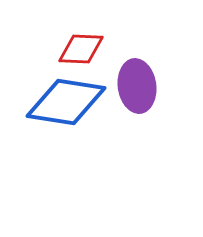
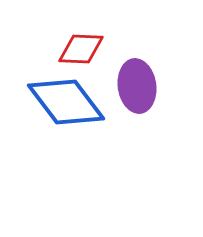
blue diamond: rotated 44 degrees clockwise
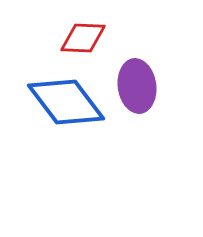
red diamond: moved 2 px right, 11 px up
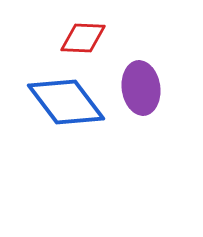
purple ellipse: moved 4 px right, 2 px down
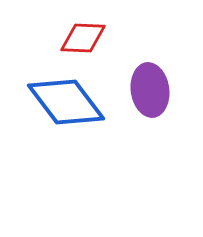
purple ellipse: moved 9 px right, 2 px down
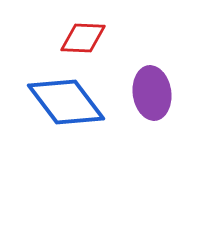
purple ellipse: moved 2 px right, 3 px down
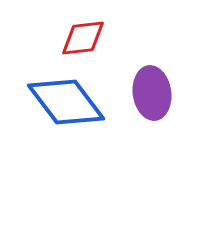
red diamond: rotated 9 degrees counterclockwise
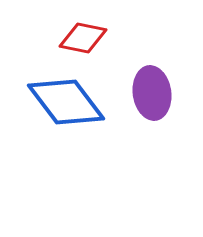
red diamond: rotated 18 degrees clockwise
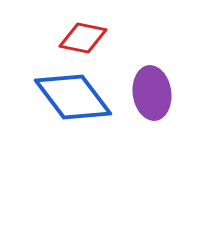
blue diamond: moved 7 px right, 5 px up
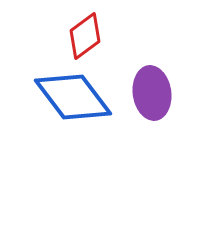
red diamond: moved 2 px right, 2 px up; rotated 48 degrees counterclockwise
